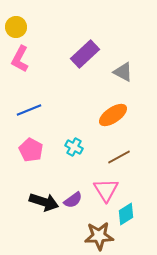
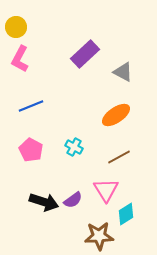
blue line: moved 2 px right, 4 px up
orange ellipse: moved 3 px right
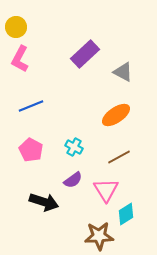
purple semicircle: moved 20 px up
